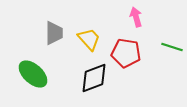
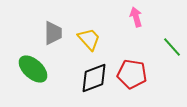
gray trapezoid: moved 1 px left
green line: rotated 30 degrees clockwise
red pentagon: moved 6 px right, 21 px down
green ellipse: moved 5 px up
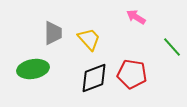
pink arrow: rotated 42 degrees counterclockwise
green ellipse: rotated 52 degrees counterclockwise
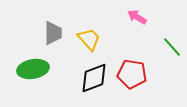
pink arrow: moved 1 px right
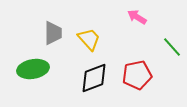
red pentagon: moved 5 px right, 1 px down; rotated 20 degrees counterclockwise
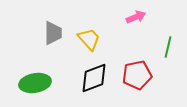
pink arrow: moved 1 px left; rotated 126 degrees clockwise
green line: moved 4 px left; rotated 55 degrees clockwise
green ellipse: moved 2 px right, 14 px down
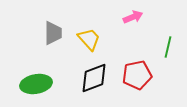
pink arrow: moved 3 px left
green ellipse: moved 1 px right, 1 px down
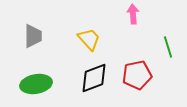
pink arrow: moved 3 px up; rotated 72 degrees counterclockwise
gray trapezoid: moved 20 px left, 3 px down
green line: rotated 30 degrees counterclockwise
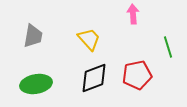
gray trapezoid: rotated 10 degrees clockwise
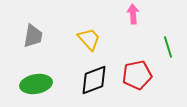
black diamond: moved 2 px down
